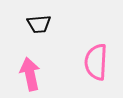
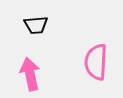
black trapezoid: moved 3 px left, 1 px down
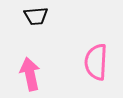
black trapezoid: moved 9 px up
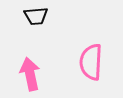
pink semicircle: moved 5 px left
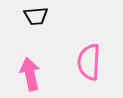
pink semicircle: moved 2 px left
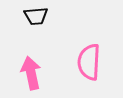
pink arrow: moved 1 px right, 1 px up
